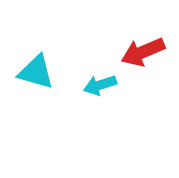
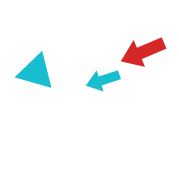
cyan arrow: moved 3 px right, 5 px up
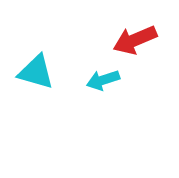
red arrow: moved 8 px left, 12 px up
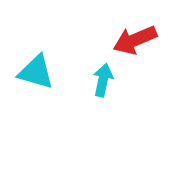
cyan arrow: rotated 120 degrees clockwise
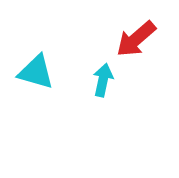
red arrow: moved 1 px right, 1 px up; rotated 18 degrees counterclockwise
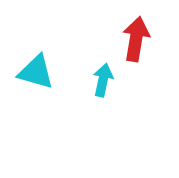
red arrow: rotated 141 degrees clockwise
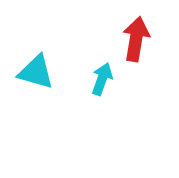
cyan arrow: moved 1 px left, 1 px up; rotated 8 degrees clockwise
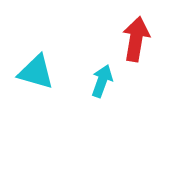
cyan arrow: moved 2 px down
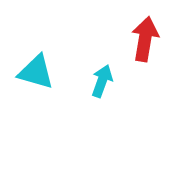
red arrow: moved 9 px right
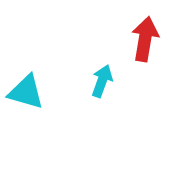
cyan triangle: moved 10 px left, 20 px down
